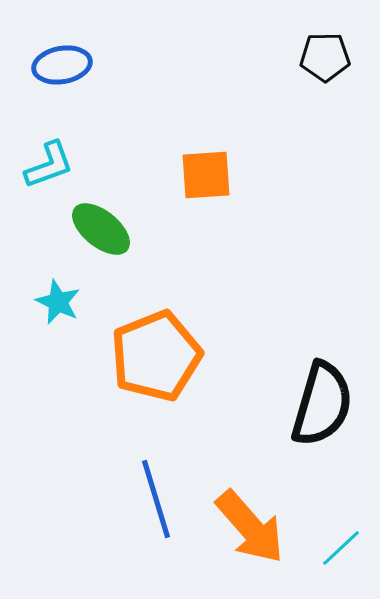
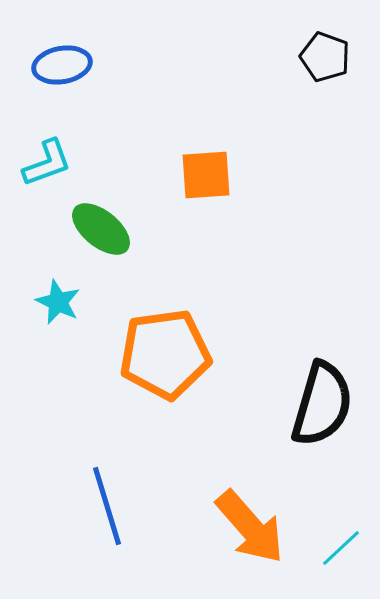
black pentagon: rotated 21 degrees clockwise
cyan L-shape: moved 2 px left, 2 px up
orange pentagon: moved 9 px right, 2 px up; rotated 14 degrees clockwise
blue line: moved 49 px left, 7 px down
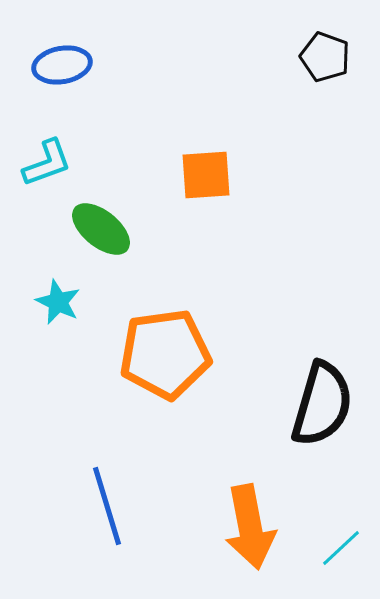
orange arrow: rotated 30 degrees clockwise
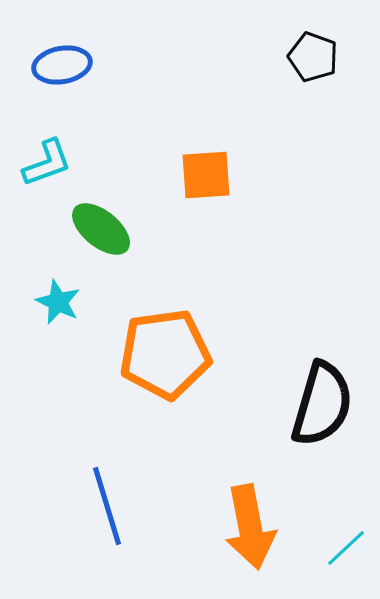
black pentagon: moved 12 px left
cyan line: moved 5 px right
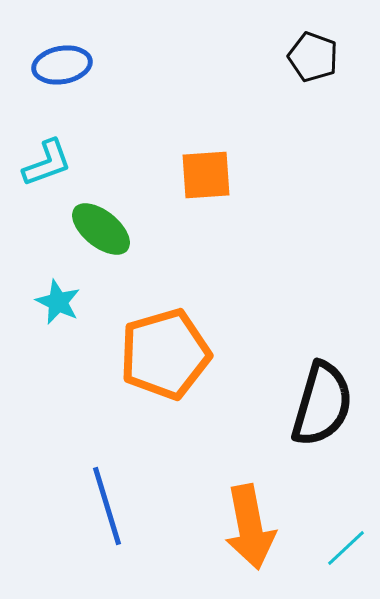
orange pentagon: rotated 8 degrees counterclockwise
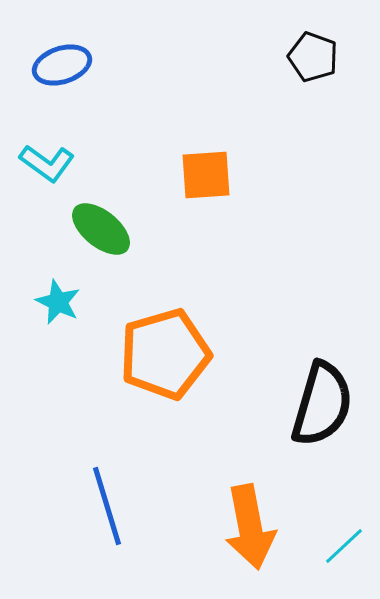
blue ellipse: rotated 8 degrees counterclockwise
cyan L-shape: rotated 56 degrees clockwise
cyan line: moved 2 px left, 2 px up
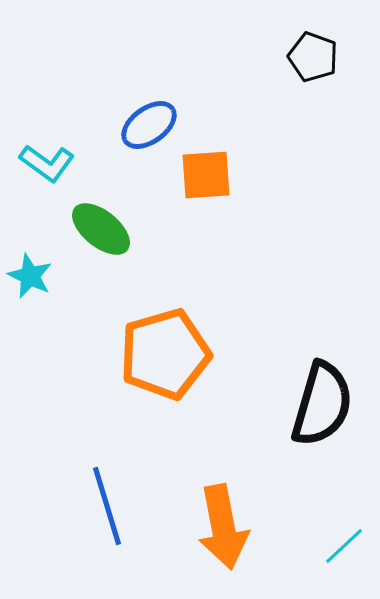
blue ellipse: moved 87 px right, 60 px down; rotated 18 degrees counterclockwise
cyan star: moved 28 px left, 26 px up
orange arrow: moved 27 px left
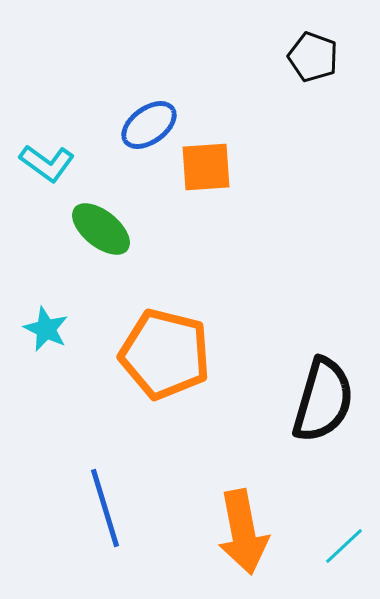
orange square: moved 8 px up
cyan star: moved 16 px right, 53 px down
orange pentagon: rotated 30 degrees clockwise
black semicircle: moved 1 px right, 4 px up
blue line: moved 2 px left, 2 px down
orange arrow: moved 20 px right, 5 px down
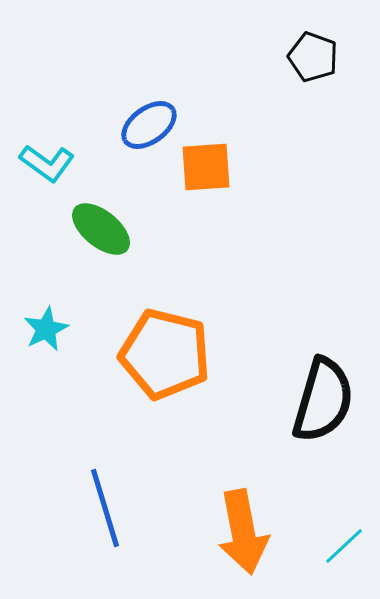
cyan star: rotated 21 degrees clockwise
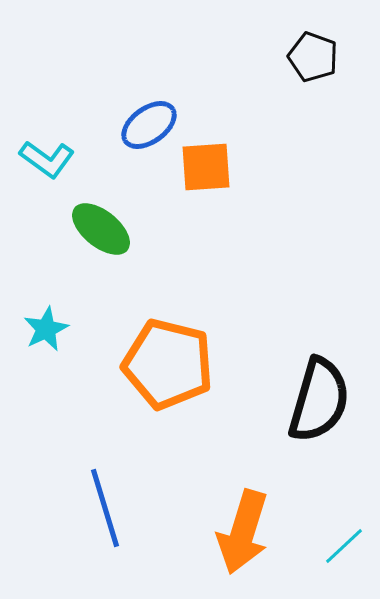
cyan L-shape: moved 4 px up
orange pentagon: moved 3 px right, 10 px down
black semicircle: moved 4 px left
orange arrow: rotated 28 degrees clockwise
